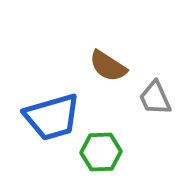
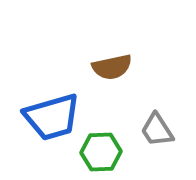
brown semicircle: moved 4 px right, 1 px down; rotated 45 degrees counterclockwise
gray trapezoid: moved 2 px right, 32 px down; rotated 9 degrees counterclockwise
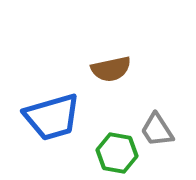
brown semicircle: moved 1 px left, 2 px down
green hexagon: moved 16 px right, 1 px down; rotated 12 degrees clockwise
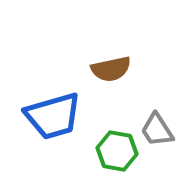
blue trapezoid: moved 1 px right, 1 px up
green hexagon: moved 2 px up
